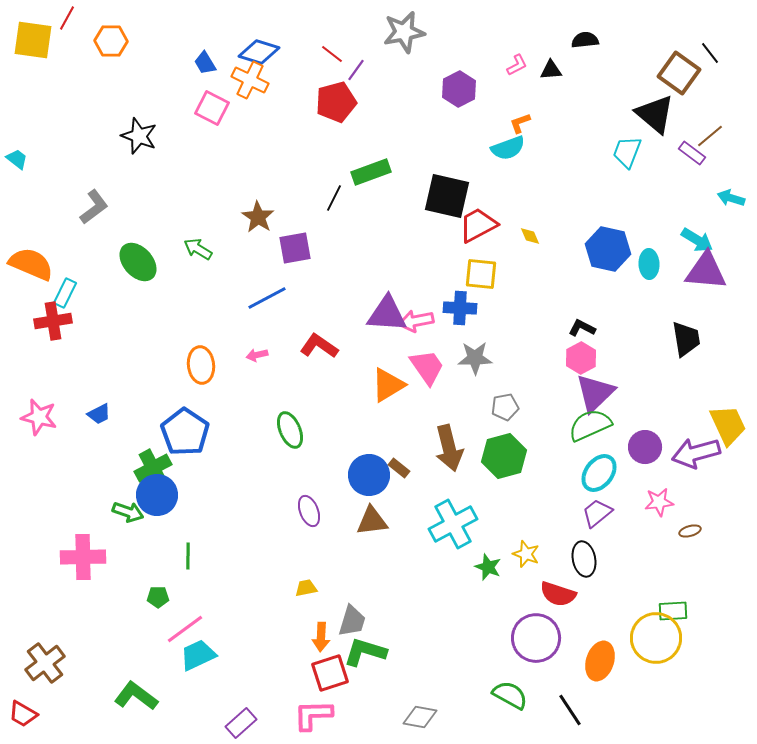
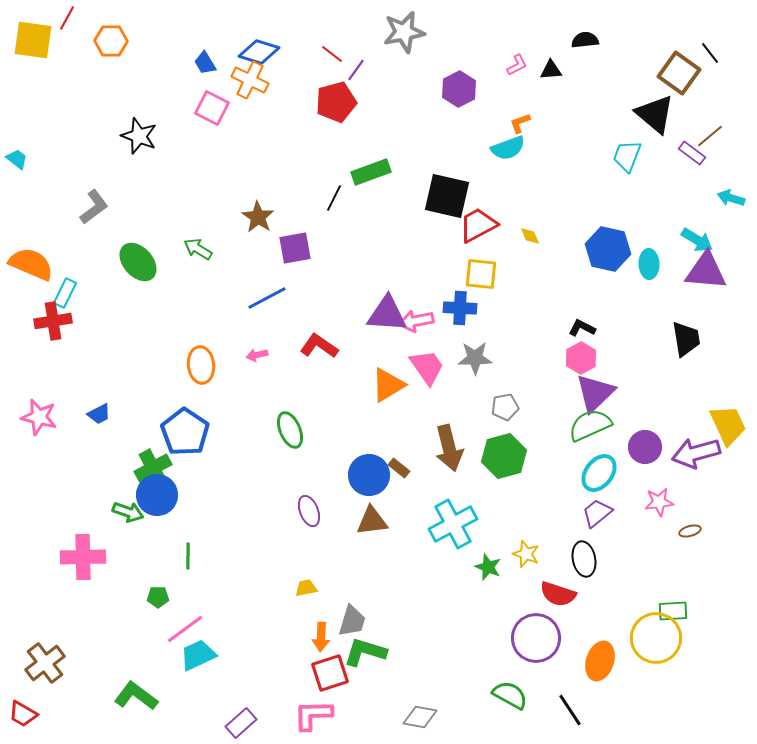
cyan trapezoid at (627, 152): moved 4 px down
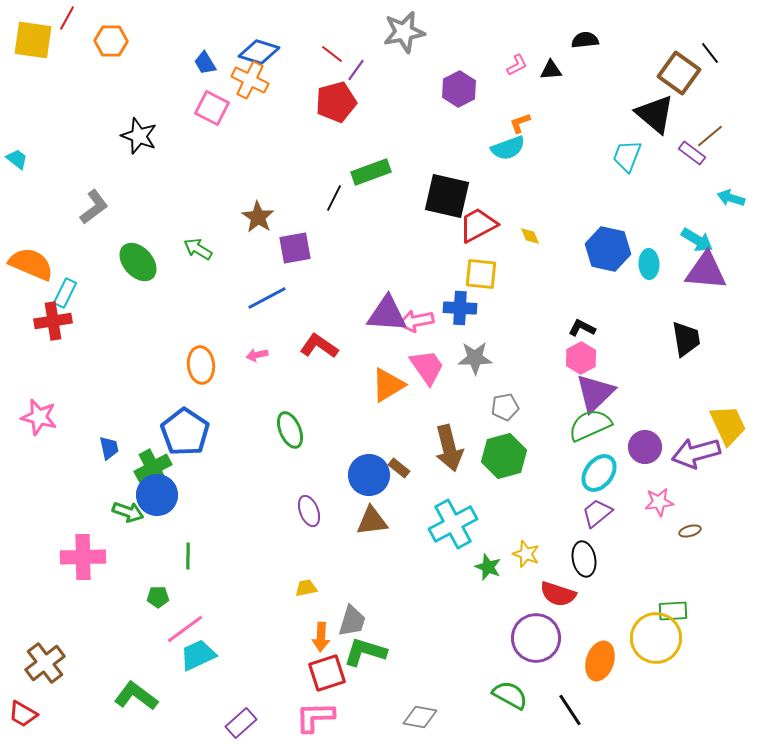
blue trapezoid at (99, 414): moved 10 px right, 34 px down; rotated 75 degrees counterclockwise
red square at (330, 673): moved 3 px left
pink L-shape at (313, 715): moved 2 px right, 2 px down
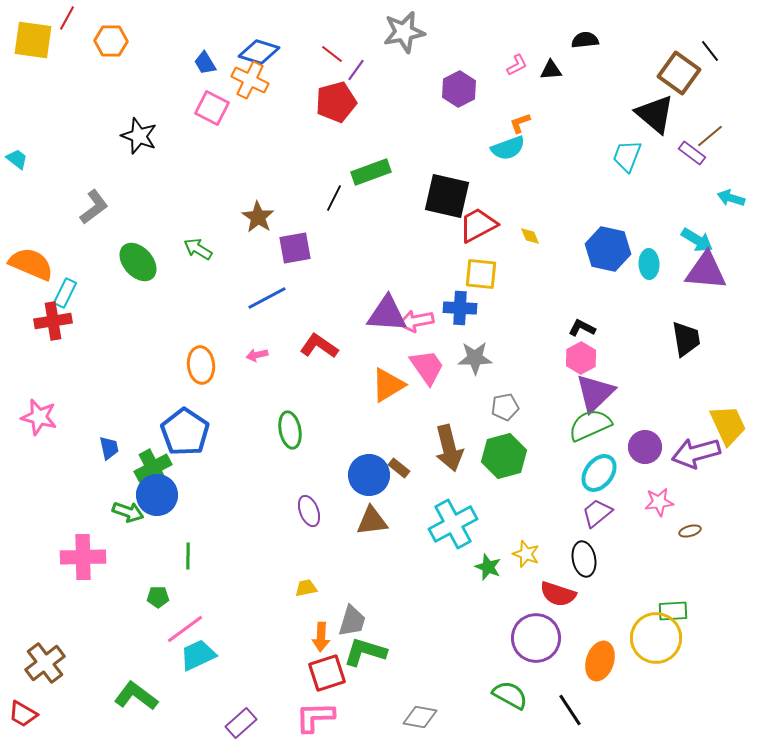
black line at (710, 53): moved 2 px up
green ellipse at (290, 430): rotated 12 degrees clockwise
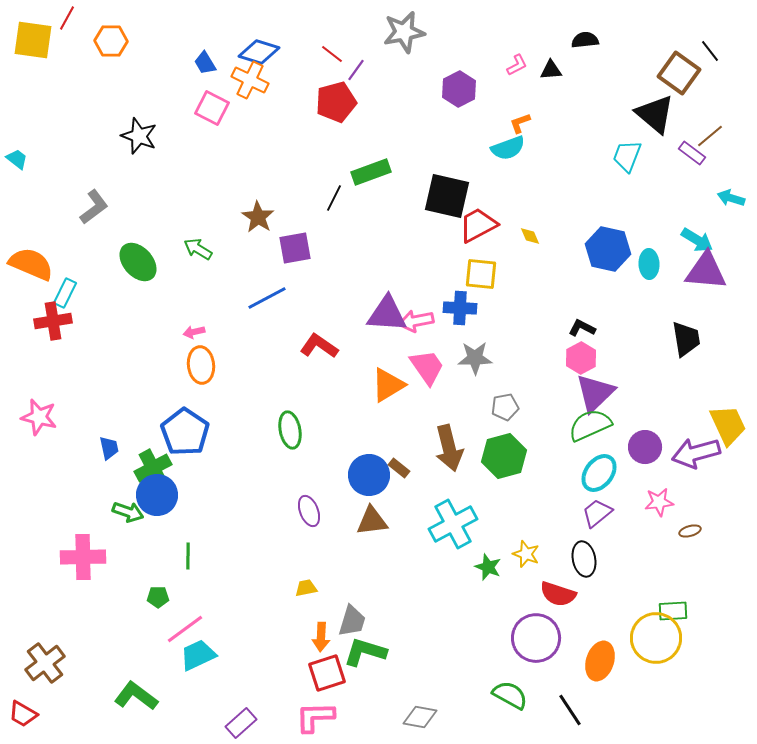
pink arrow at (257, 355): moved 63 px left, 23 px up
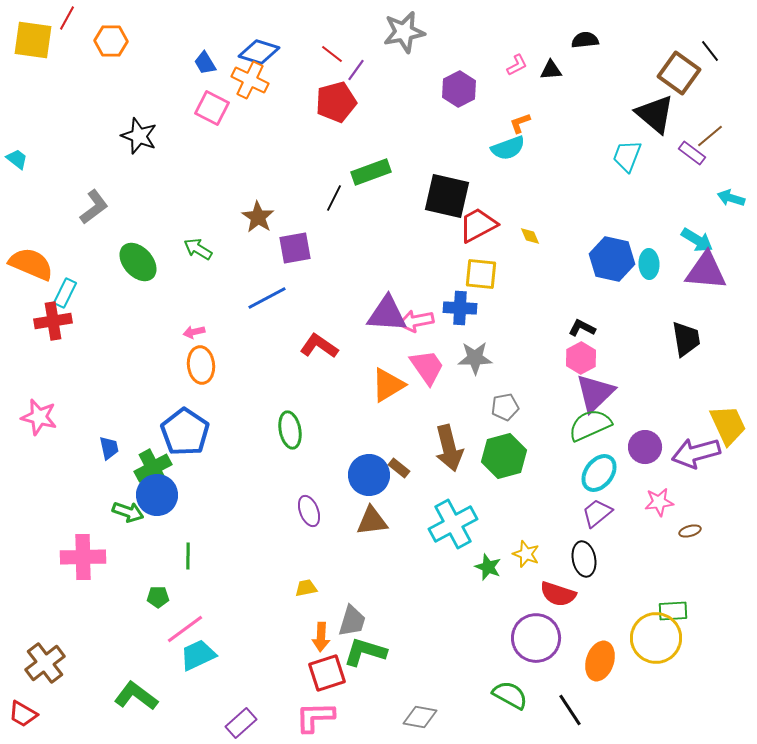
blue hexagon at (608, 249): moved 4 px right, 10 px down
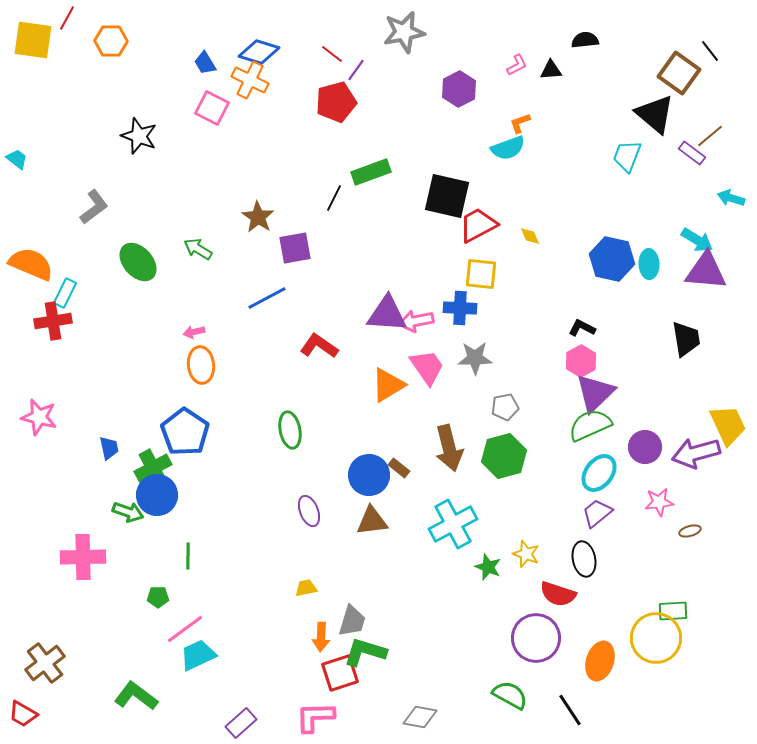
pink hexagon at (581, 358): moved 3 px down
red square at (327, 673): moved 13 px right
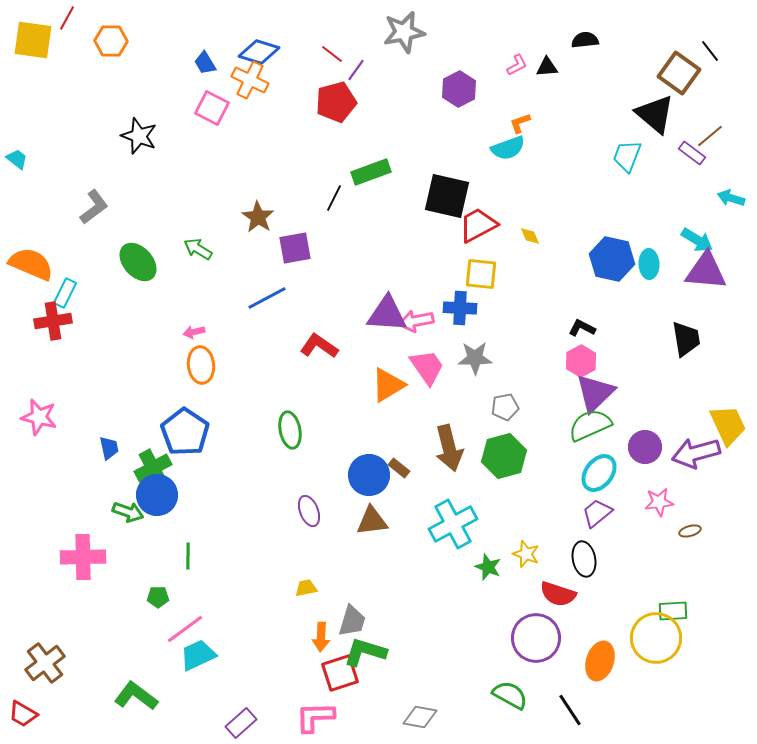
black triangle at (551, 70): moved 4 px left, 3 px up
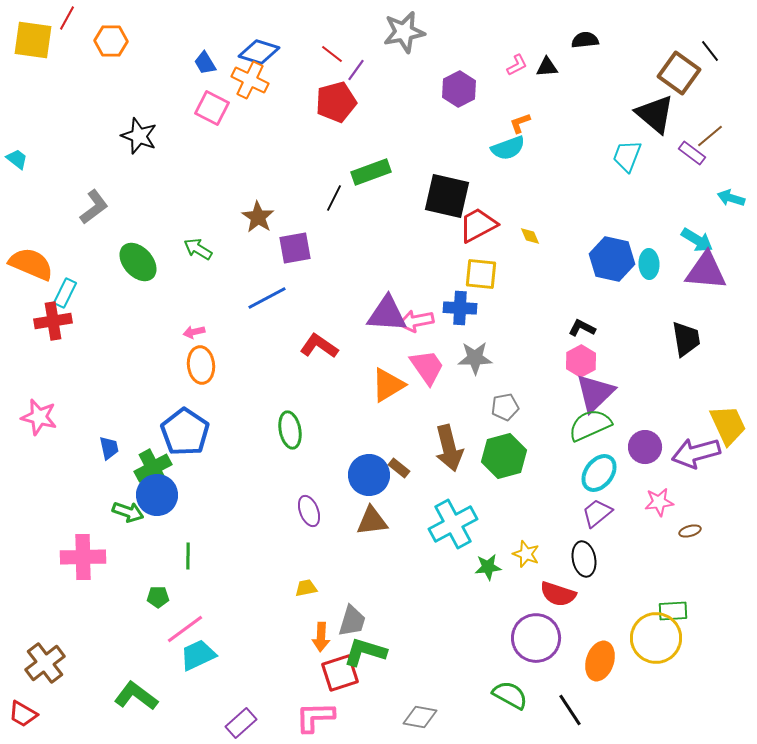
green star at (488, 567): rotated 28 degrees counterclockwise
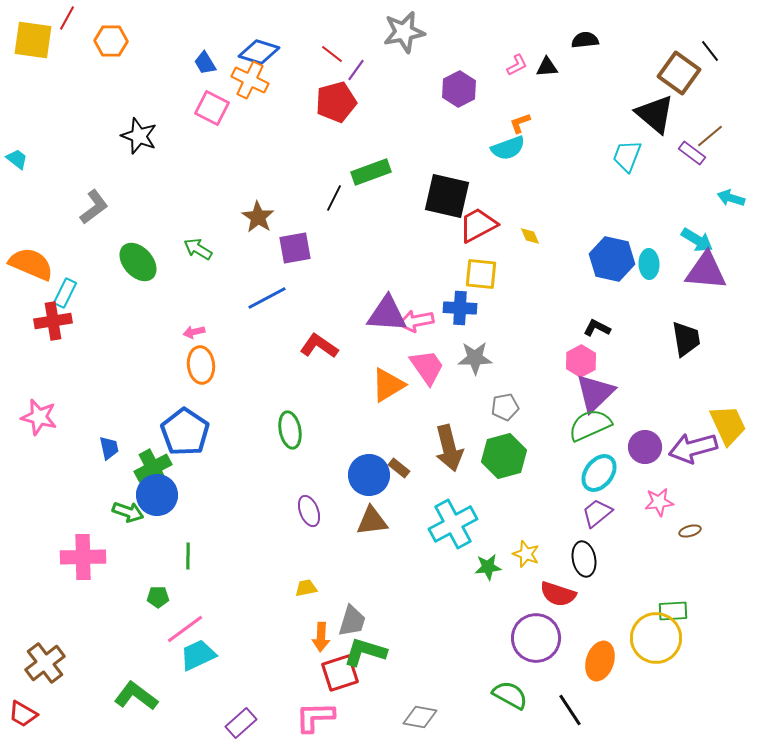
black L-shape at (582, 328): moved 15 px right
purple arrow at (696, 453): moved 3 px left, 5 px up
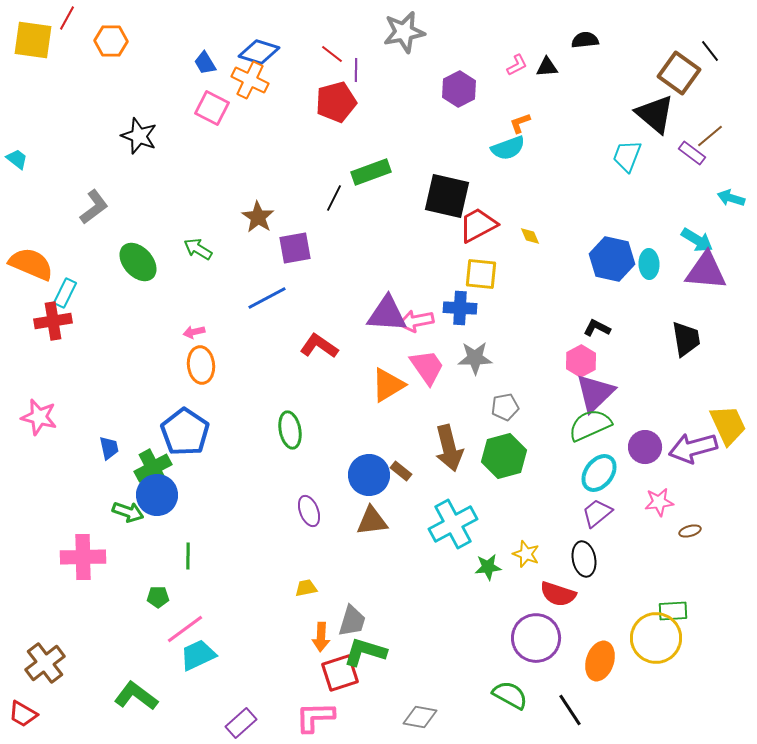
purple line at (356, 70): rotated 35 degrees counterclockwise
brown rectangle at (399, 468): moved 2 px right, 3 px down
